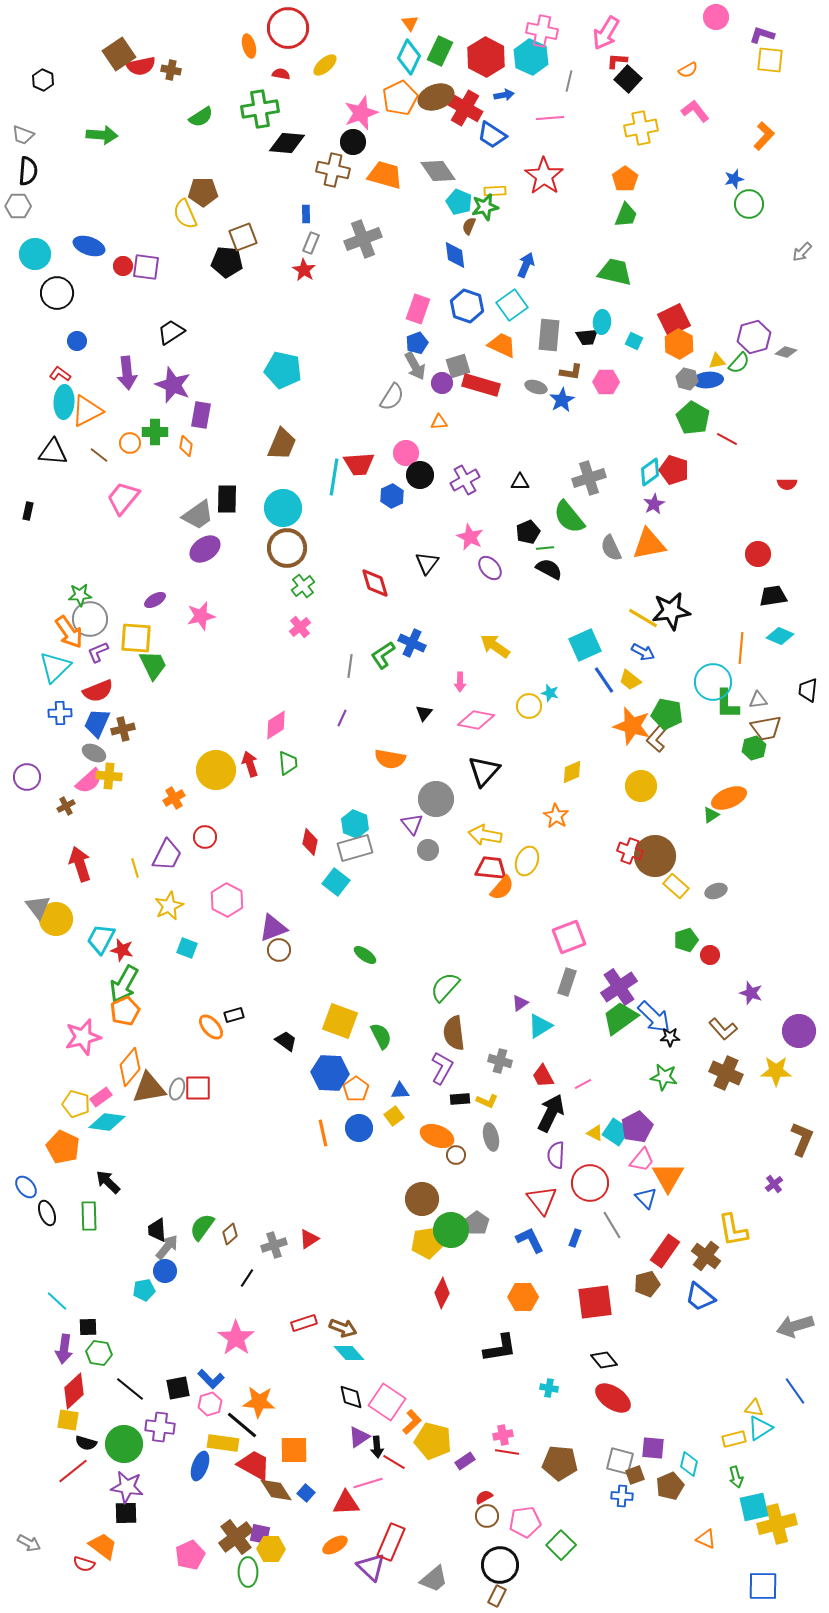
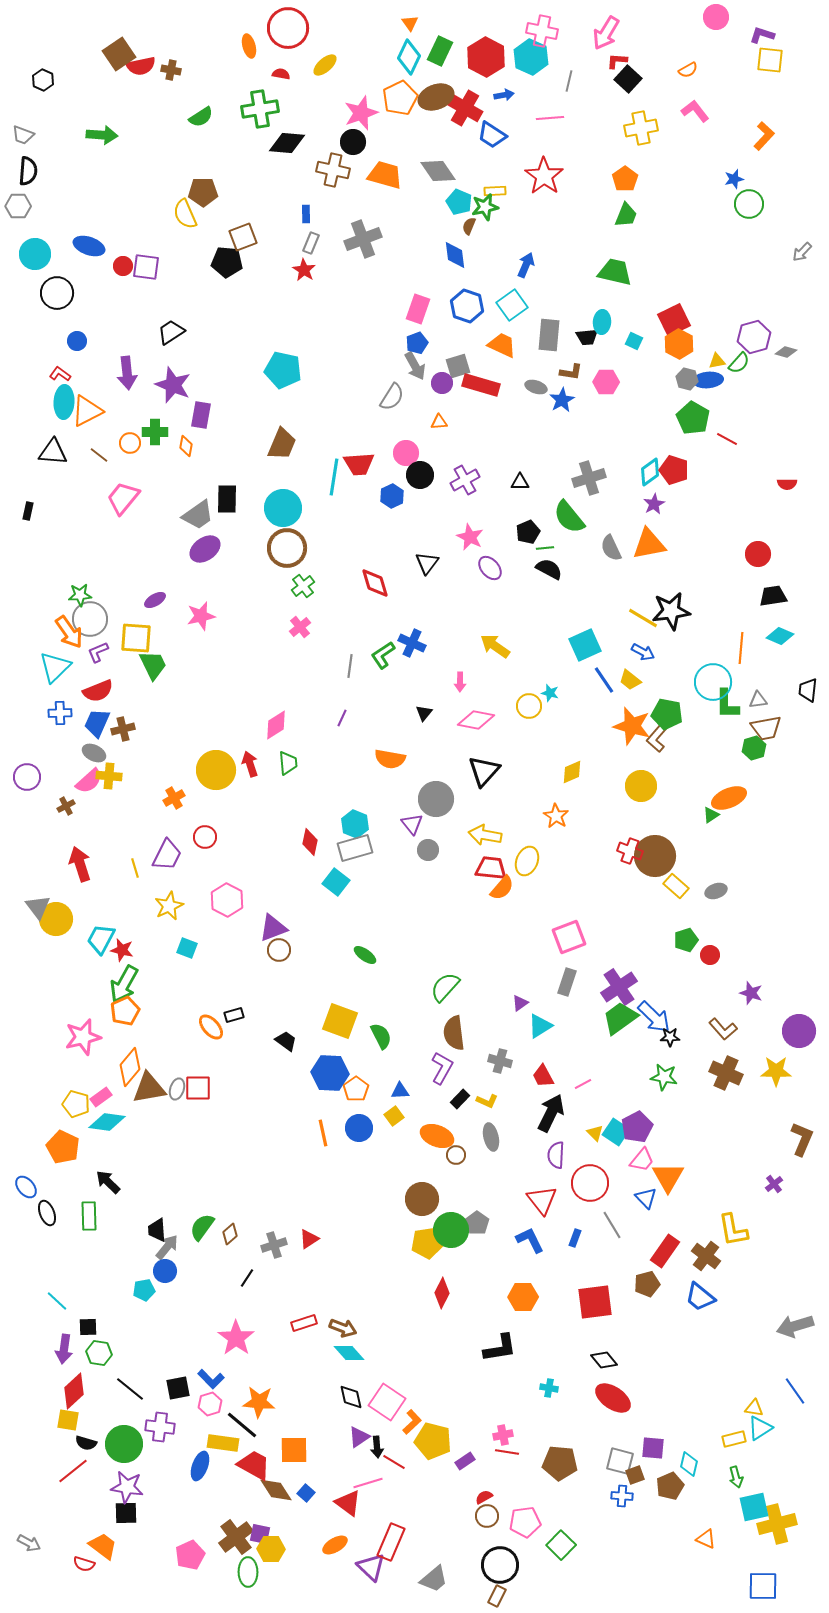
black rectangle at (460, 1099): rotated 42 degrees counterclockwise
yellow triangle at (595, 1133): rotated 18 degrees clockwise
red triangle at (346, 1503): moved 2 px right; rotated 40 degrees clockwise
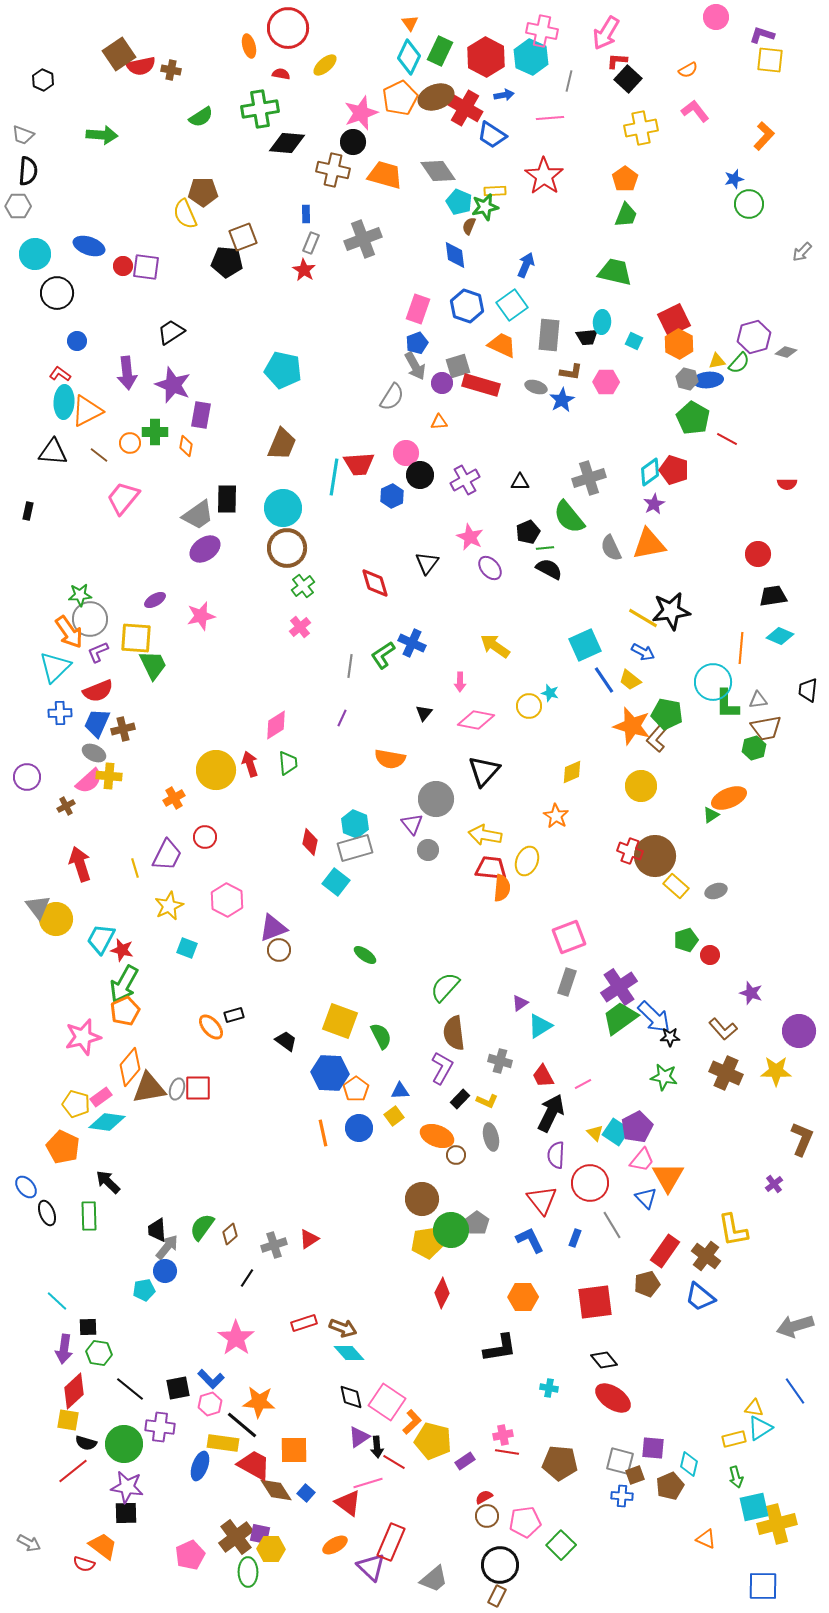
orange semicircle at (502, 888): rotated 36 degrees counterclockwise
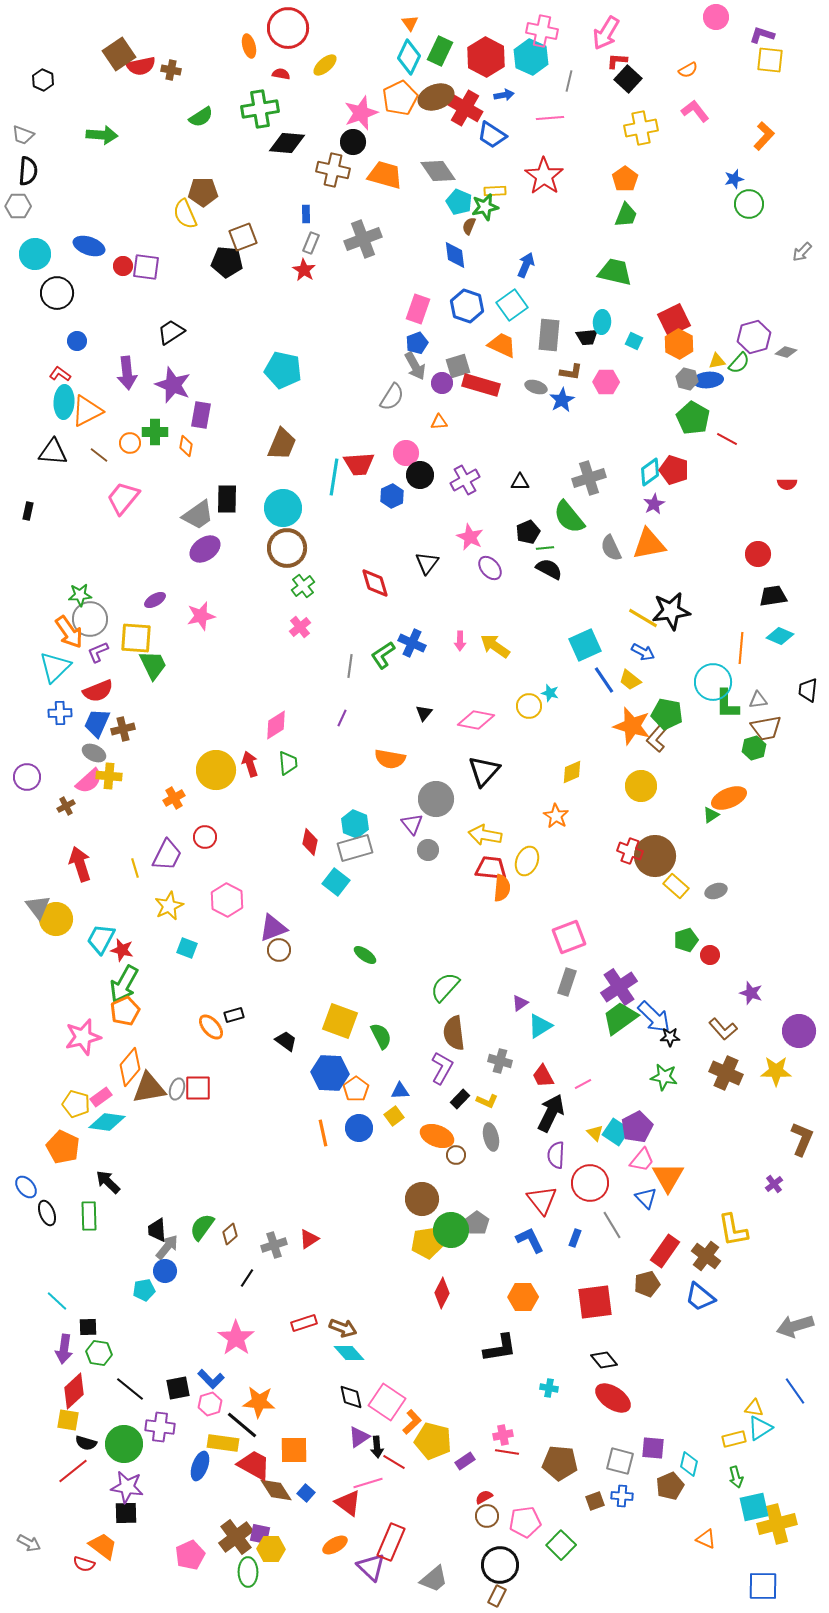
pink arrow at (460, 682): moved 41 px up
brown square at (635, 1475): moved 40 px left, 26 px down
